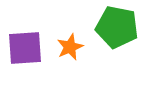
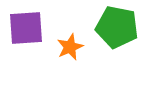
purple square: moved 1 px right, 20 px up
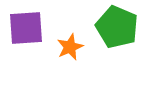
green pentagon: rotated 12 degrees clockwise
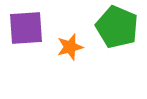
orange star: rotated 8 degrees clockwise
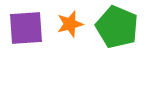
orange star: moved 23 px up
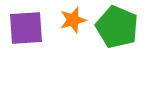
orange star: moved 3 px right, 4 px up
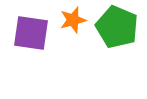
purple square: moved 5 px right, 5 px down; rotated 12 degrees clockwise
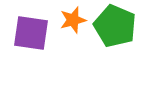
green pentagon: moved 2 px left, 1 px up
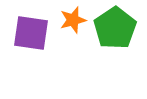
green pentagon: moved 2 px down; rotated 15 degrees clockwise
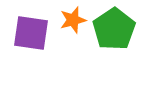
green pentagon: moved 1 px left, 1 px down
